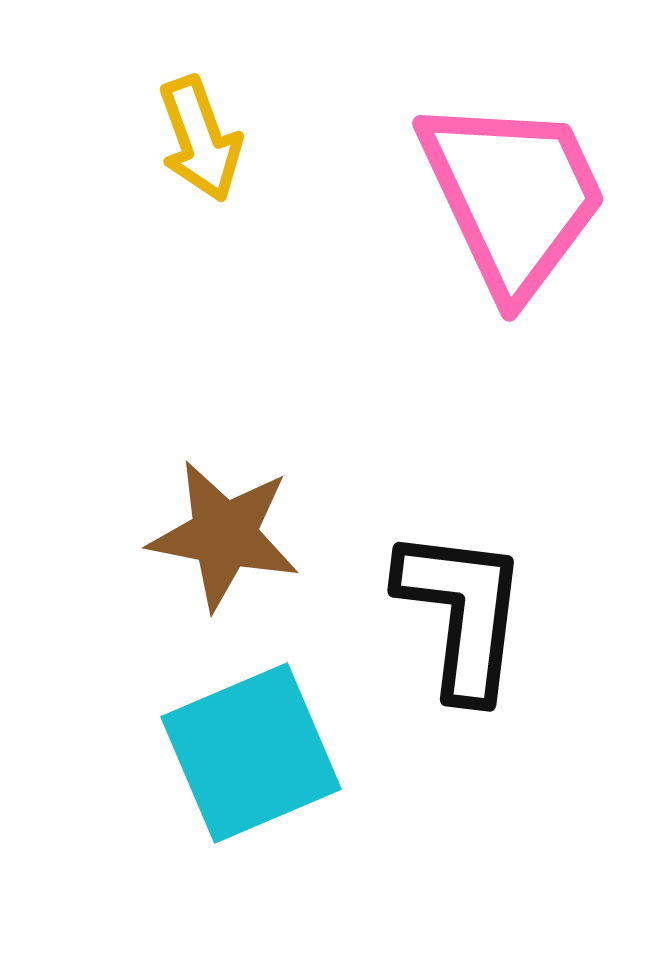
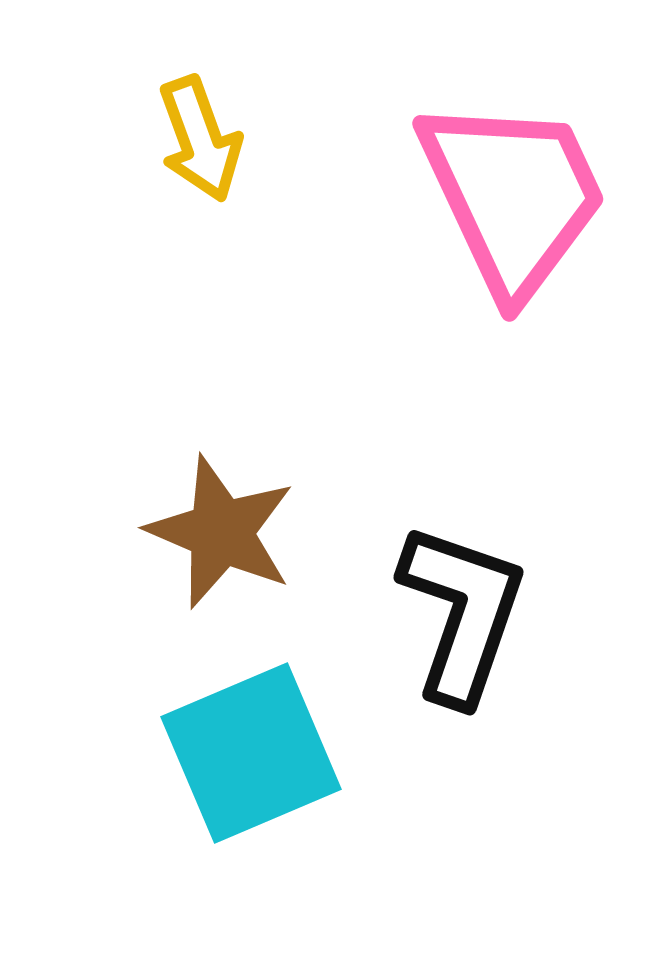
brown star: moved 3 px left, 3 px up; rotated 12 degrees clockwise
black L-shape: rotated 12 degrees clockwise
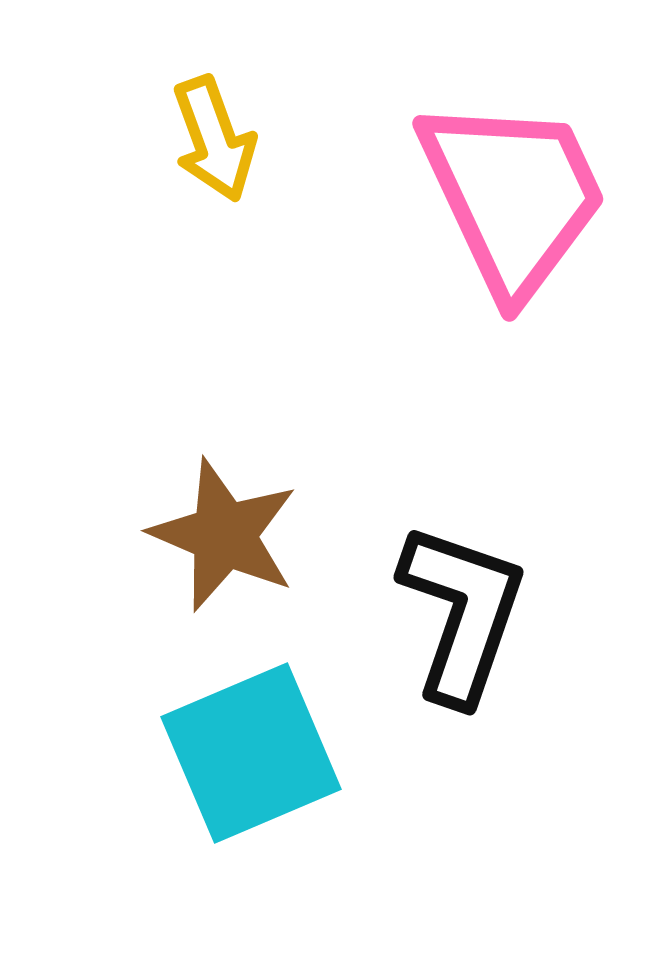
yellow arrow: moved 14 px right
brown star: moved 3 px right, 3 px down
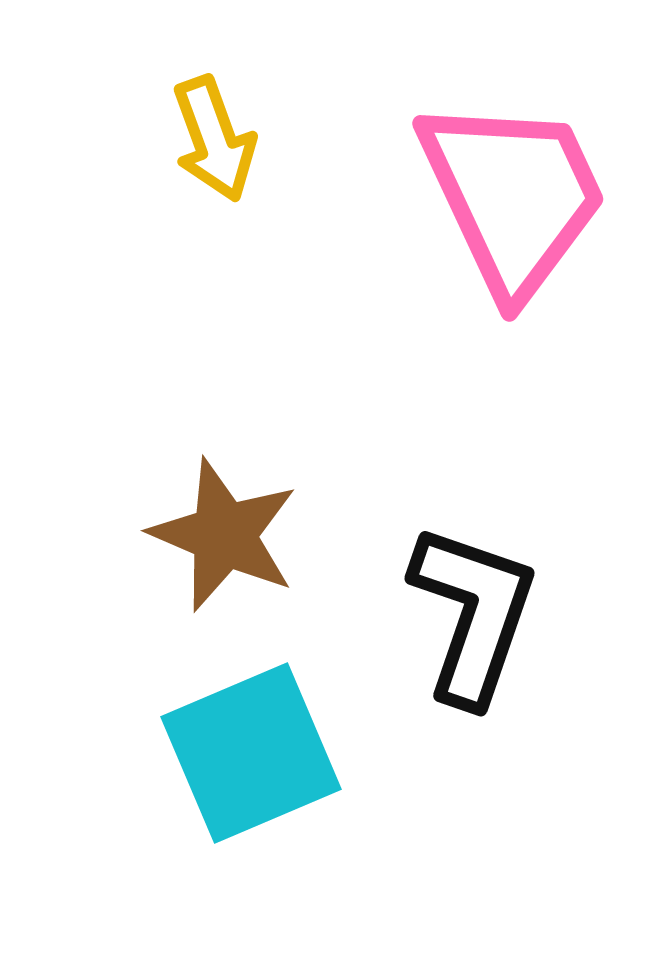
black L-shape: moved 11 px right, 1 px down
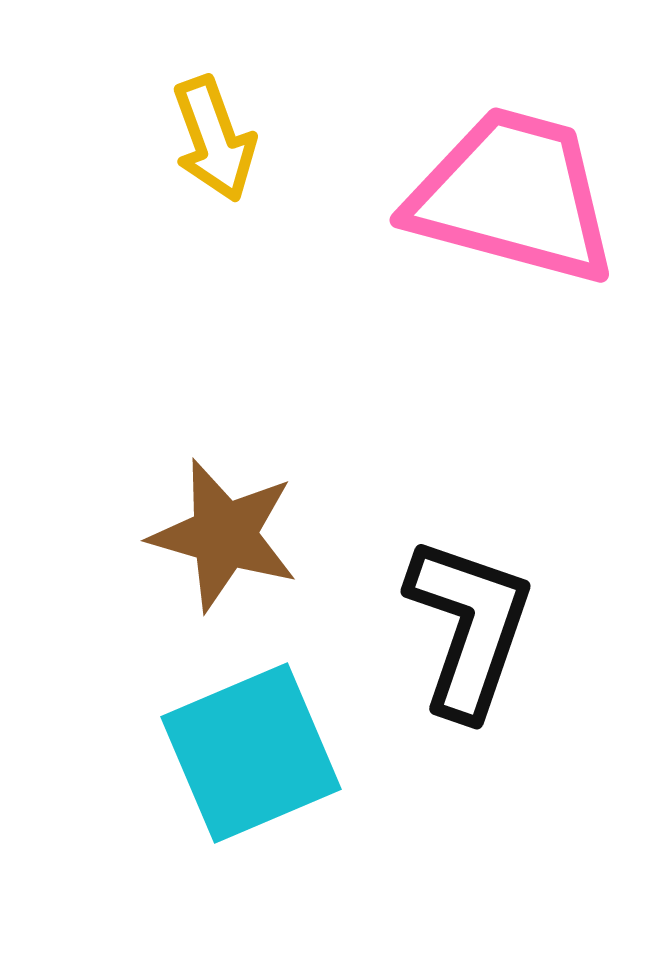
pink trapezoid: rotated 50 degrees counterclockwise
brown star: rotated 7 degrees counterclockwise
black L-shape: moved 4 px left, 13 px down
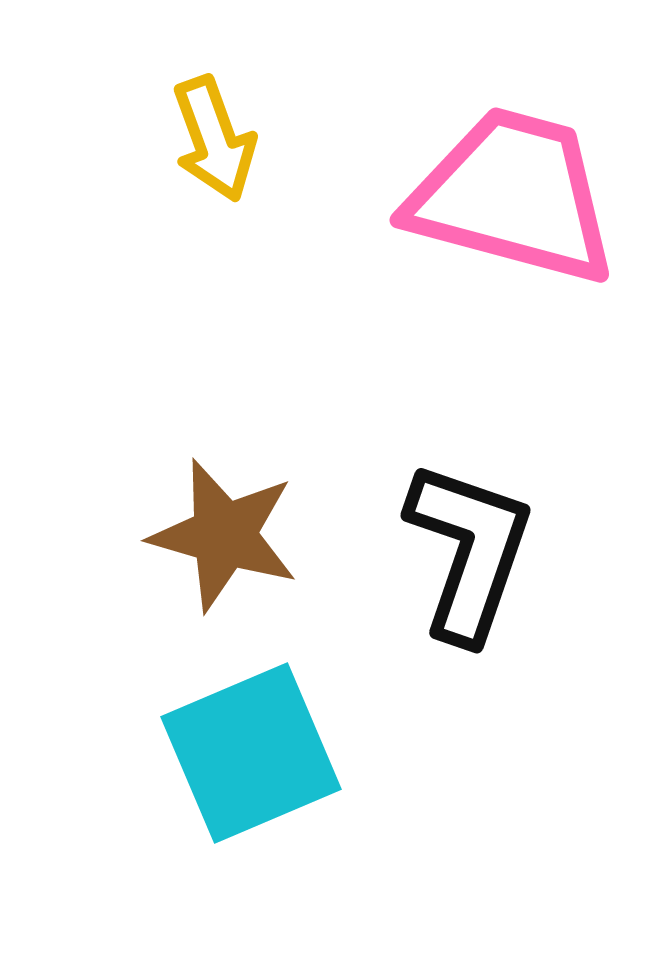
black L-shape: moved 76 px up
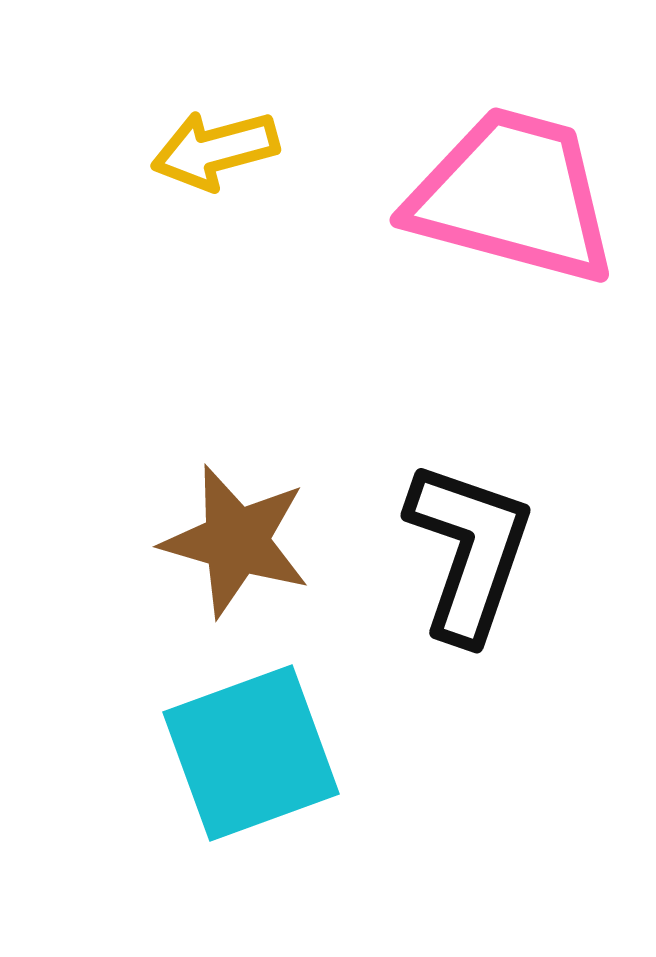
yellow arrow: moved 1 px right, 11 px down; rotated 95 degrees clockwise
brown star: moved 12 px right, 6 px down
cyan square: rotated 3 degrees clockwise
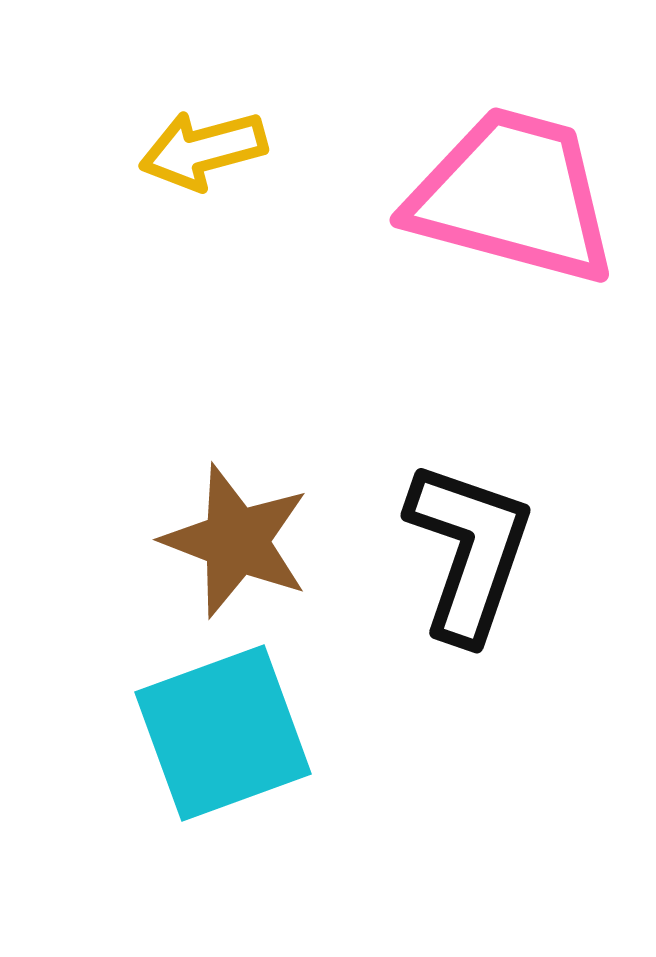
yellow arrow: moved 12 px left
brown star: rotated 5 degrees clockwise
cyan square: moved 28 px left, 20 px up
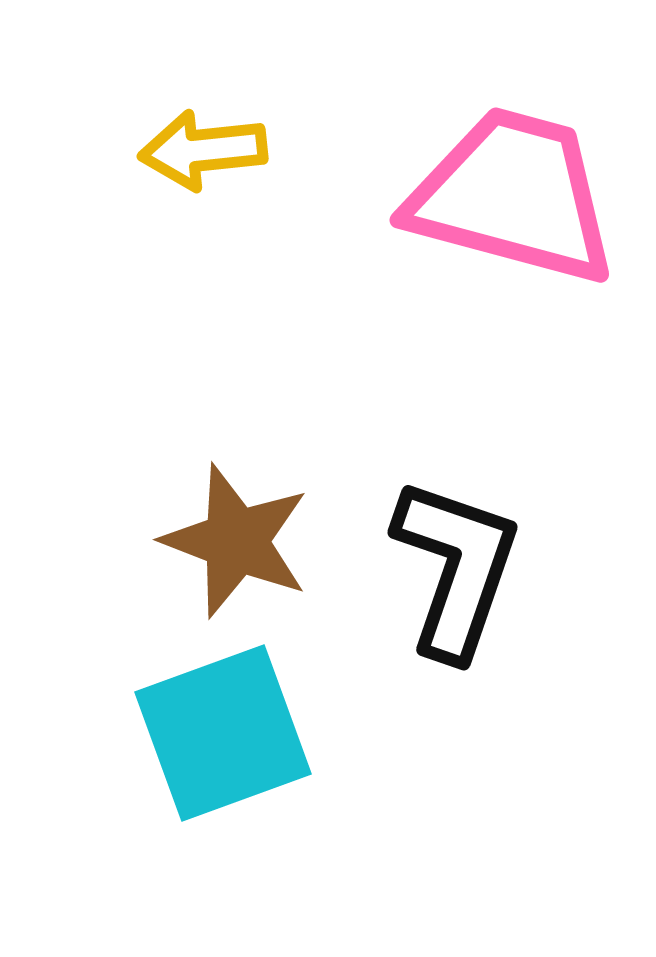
yellow arrow: rotated 9 degrees clockwise
black L-shape: moved 13 px left, 17 px down
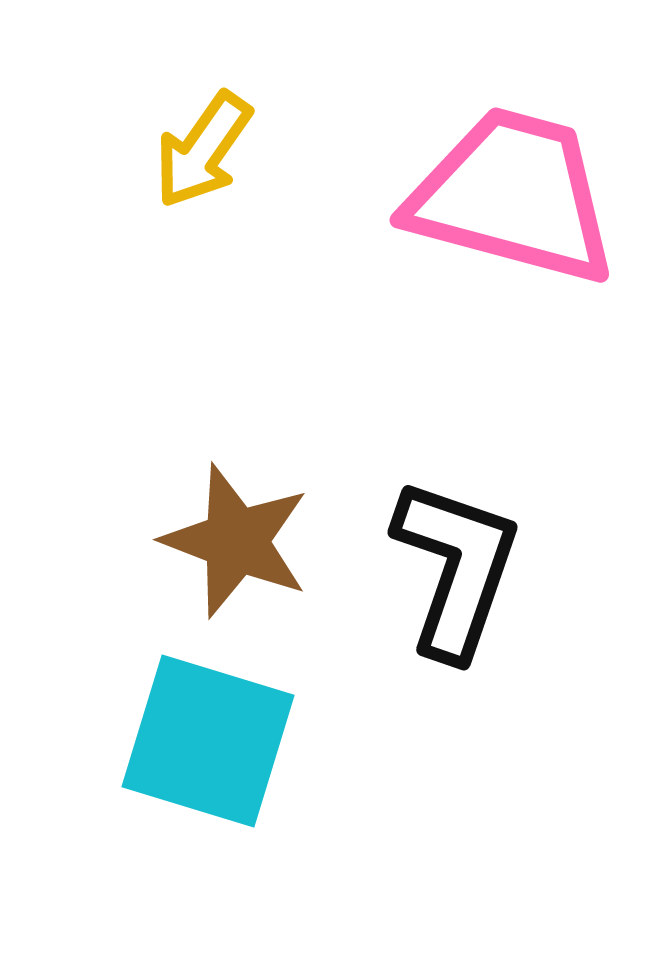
yellow arrow: rotated 49 degrees counterclockwise
cyan square: moved 15 px left, 8 px down; rotated 37 degrees clockwise
